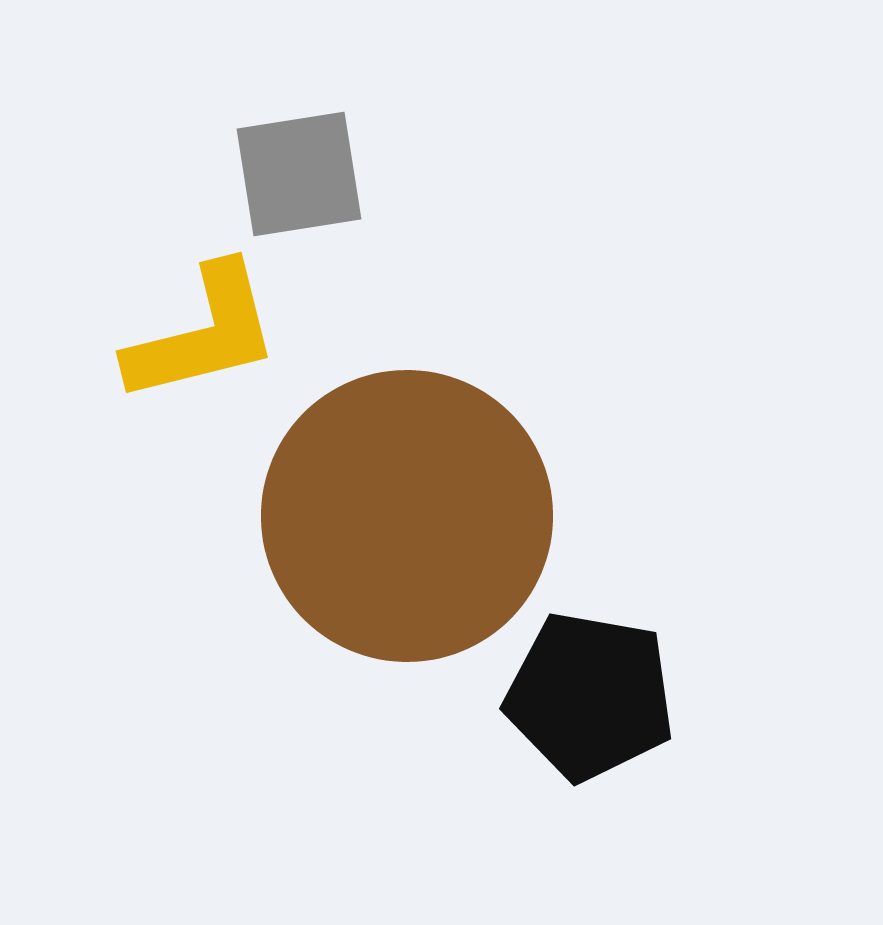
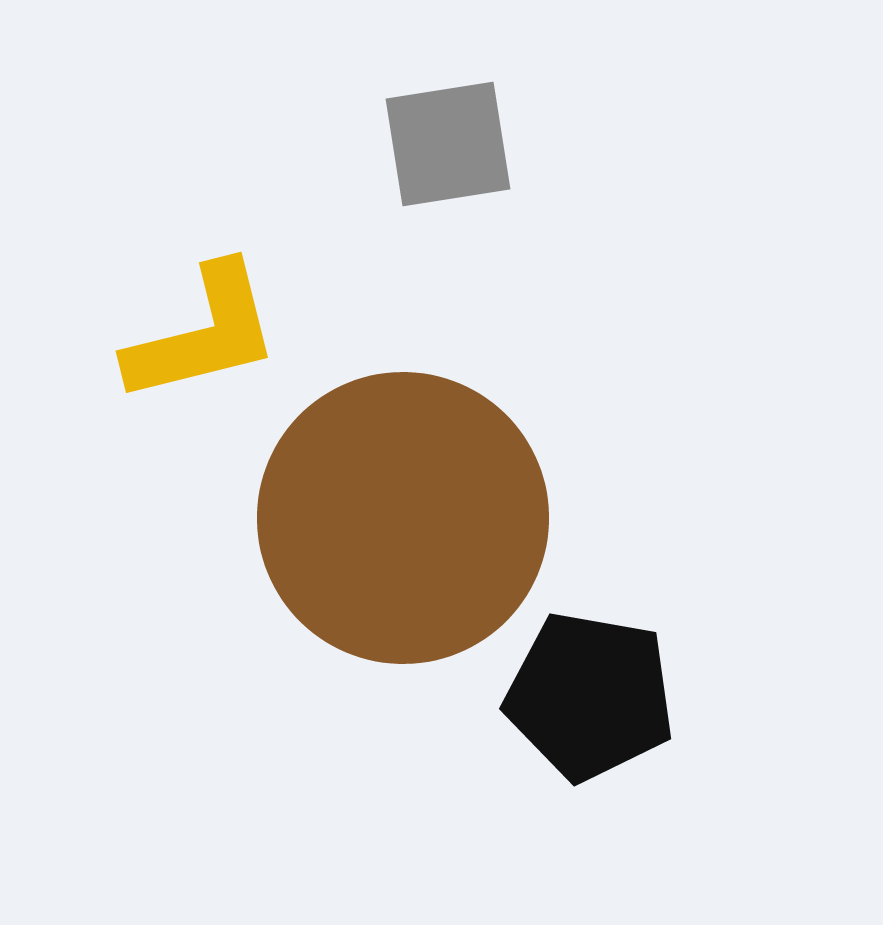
gray square: moved 149 px right, 30 px up
brown circle: moved 4 px left, 2 px down
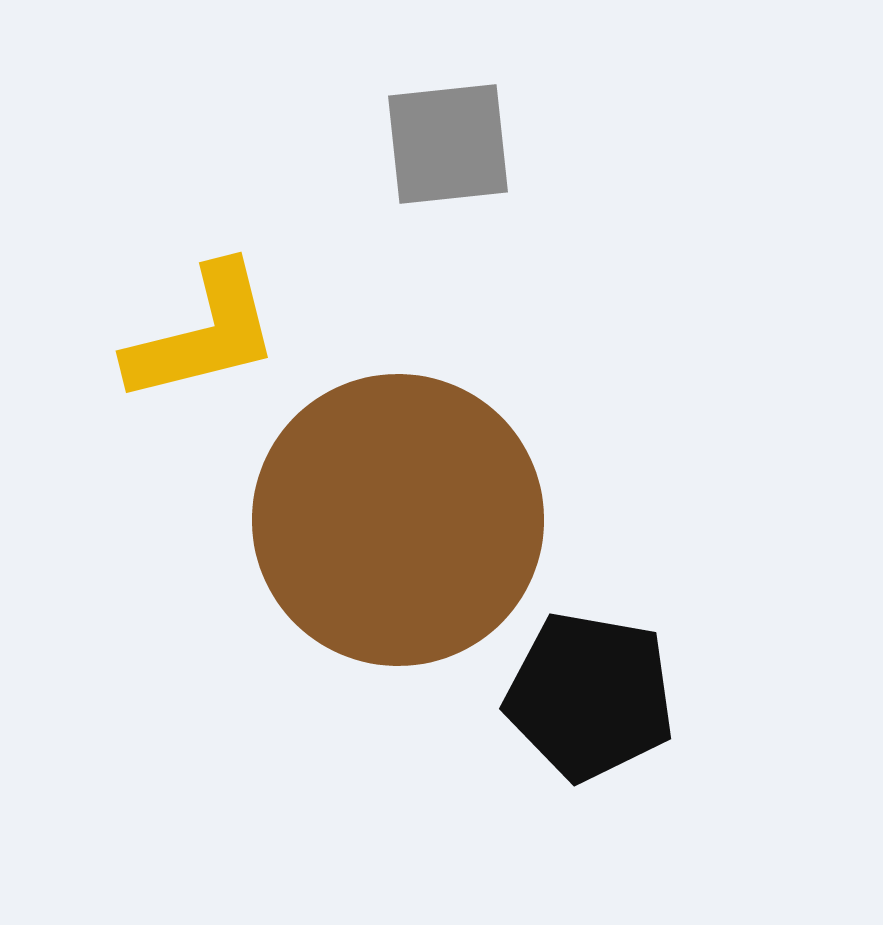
gray square: rotated 3 degrees clockwise
brown circle: moved 5 px left, 2 px down
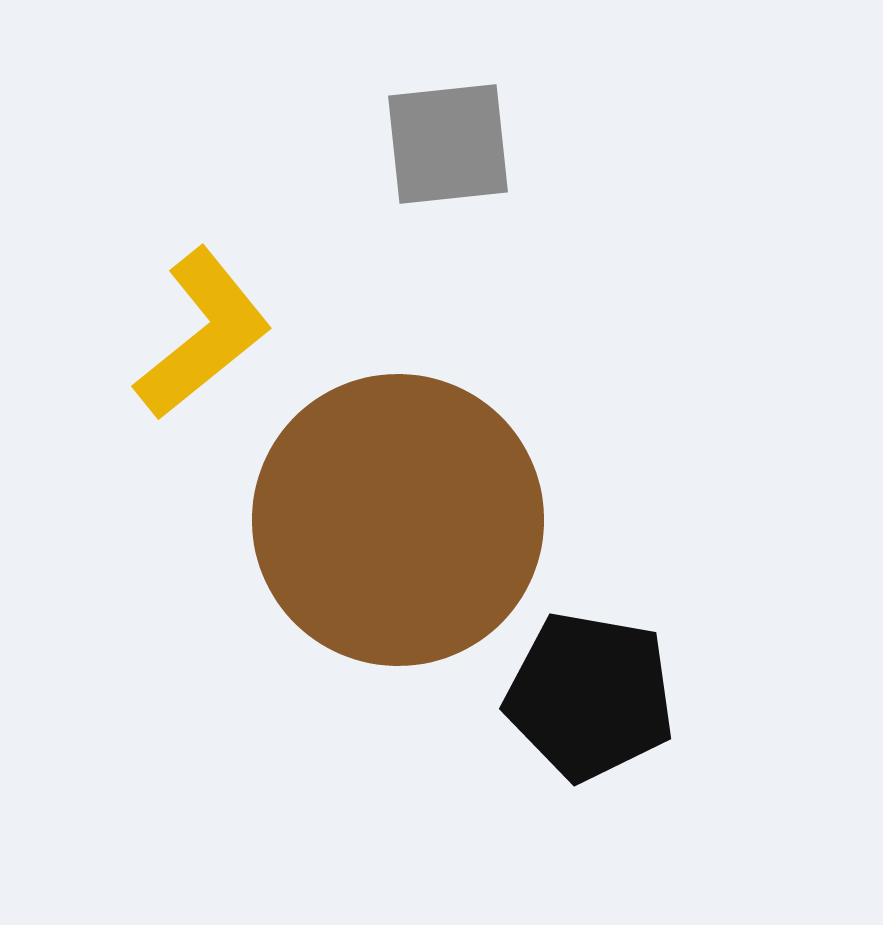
yellow L-shape: rotated 25 degrees counterclockwise
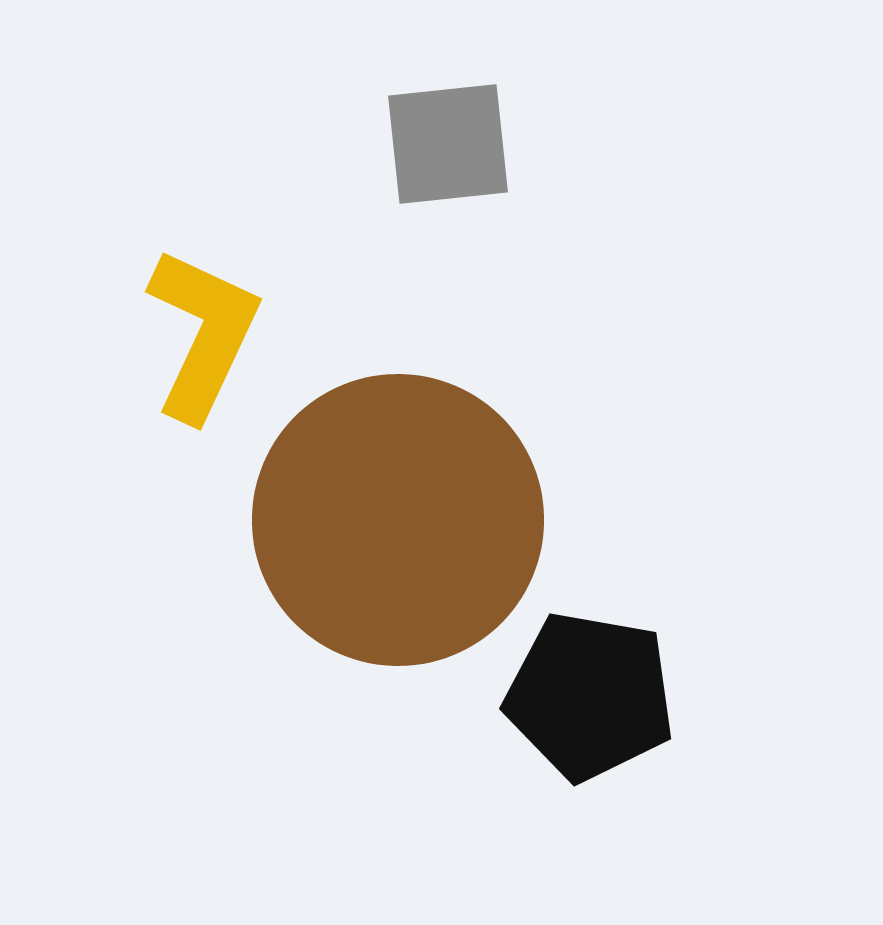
yellow L-shape: rotated 26 degrees counterclockwise
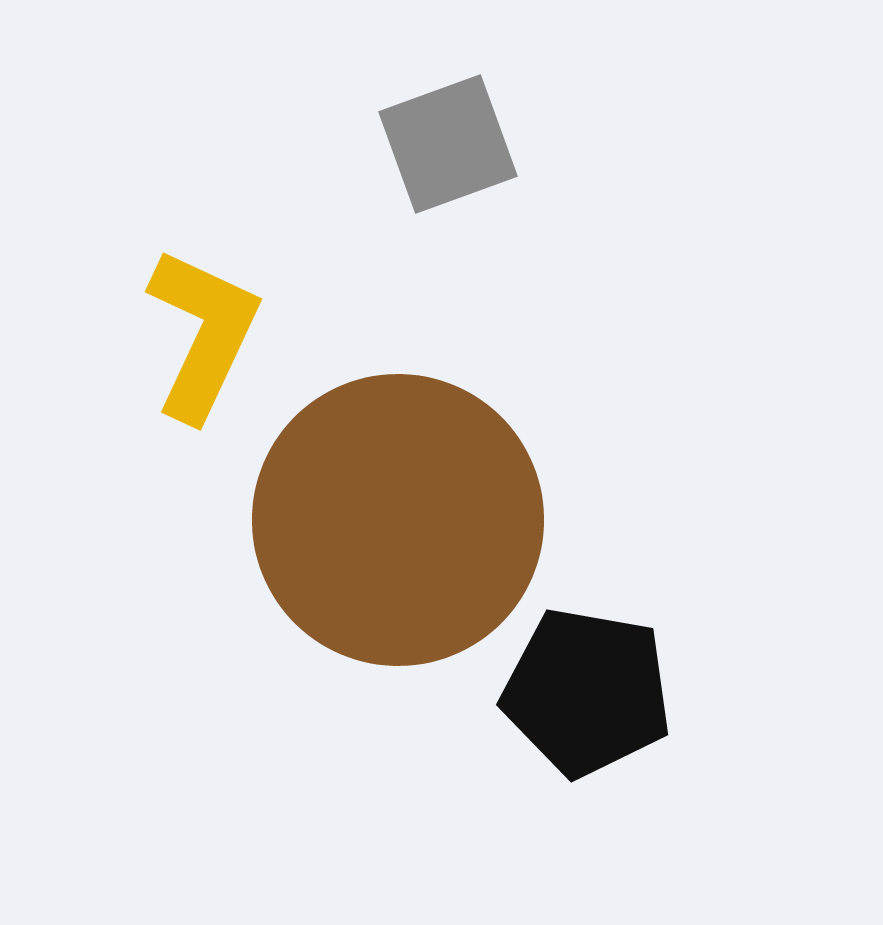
gray square: rotated 14 degrees counterclockwise
black pentagon: moved 3 px left, 4 px up
